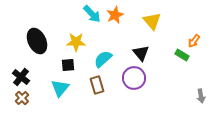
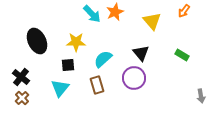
orange star: moved 3 px up
orange arrow: moved 10 px left, 30 px up
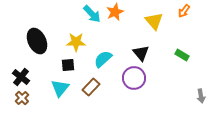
yellow triangle: moved 2 px right
brown rectangle: moved 6 px left, 2 px down; rotated 60 degrees clockwise
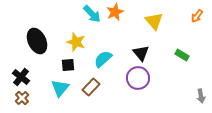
orange arrow: moved 13 px right, 5 px down
yellow star: rotated 18 degrees clockwise
purple circle: moved 4 px right
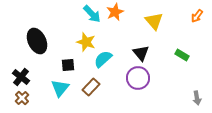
yellow star: moved 10 px right
gray arrow: moved 4 px left, 2 px down
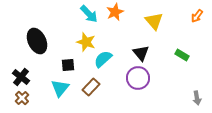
cyan arrow: moved 3 px left
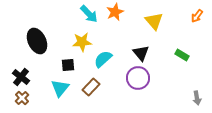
yellow star: moved 4 px left; rotated 24 degrees counterclockwise
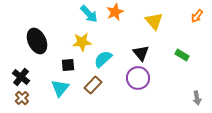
brown rectangle: moved 2 px right, 2 px up
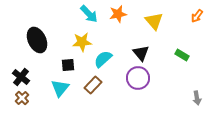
orange star: moved 3 px right, 2 px down; rotated 12 degrees clockwise
black ellipse: moved 1 px up
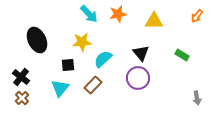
yellow triangle: rotated 48 degrees counterclockwise
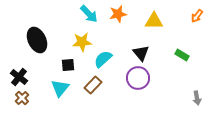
black cross: moved 2 px left
